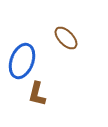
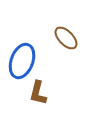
brown L-shape: moved 1 px right, 1 px up
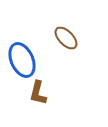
blue ellipse: moved 1 px up; rotated 44 degrees counterclockwise
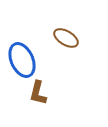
brown ellipse: rotated 15 degrees counterclockwise
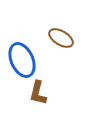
brown ellipse: moved 5 px left
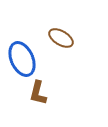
blue ellipse: moved 1 px up
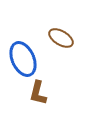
blue ellipse: moved 1 px right
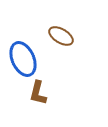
brown ellipse: moved 2 px up
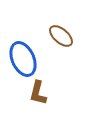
brown ellipse: rotated 10 degrees clockwise
